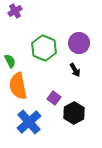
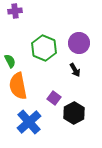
purple cross: rotated 24 degrees clockwise
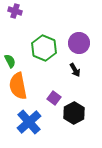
purple cross: rotated 24 degrees clockwise
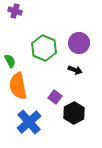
black arrow: rotated 40 degrees counterclockwise
purple square: moved 1 px right, 1 px up
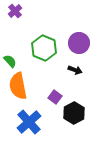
purple cross: rotated 32 degrees clockwise
green semicircle: rotated 16 degrees counterclockwise
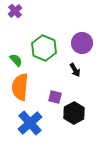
purple circle: moved 3 px right
green semicircle: moved 6 px right, 1 px up
black arrow: rotated 40 degrees clockwise
orange semicircle: moved 2 px right, 1 px down; rotated 16 degrees clockwise
purple square: rotated 24 degrees counterclockwise
blue cross: moved 1 px right, 1 px down
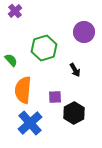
purple circle: moved 2 px right, 11 px up
green hexagon: rotated 20 degrees clockwise
green semicircle: moved 5 px left
orange semicircle: moved 3 px right, 3 px down
purple square: rotated 16 degrees counterclockwise
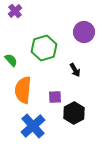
blue cross: moved 3 px right, 3 px down
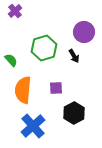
black arrow: moved 1 px left, 14 px up
purple square: moved 1 px right, 9 px up
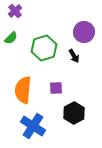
green semicircle: moved 22 px up; rotated 88 degrees clockwise
blue cross: rotated 15 degrees counterclockwise
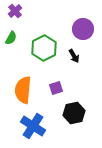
purple circle: moved 1 px left, 3 px up
green semicircle: rotated 16 degrees counterclockwise
green hexagon: rotated 10 degrees counterclockwise
purple square: rotated 16 degrees counterclockwise
black hexagon: rotated 15 degrees clockwise
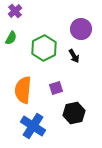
purple circle: moved 2 px left
